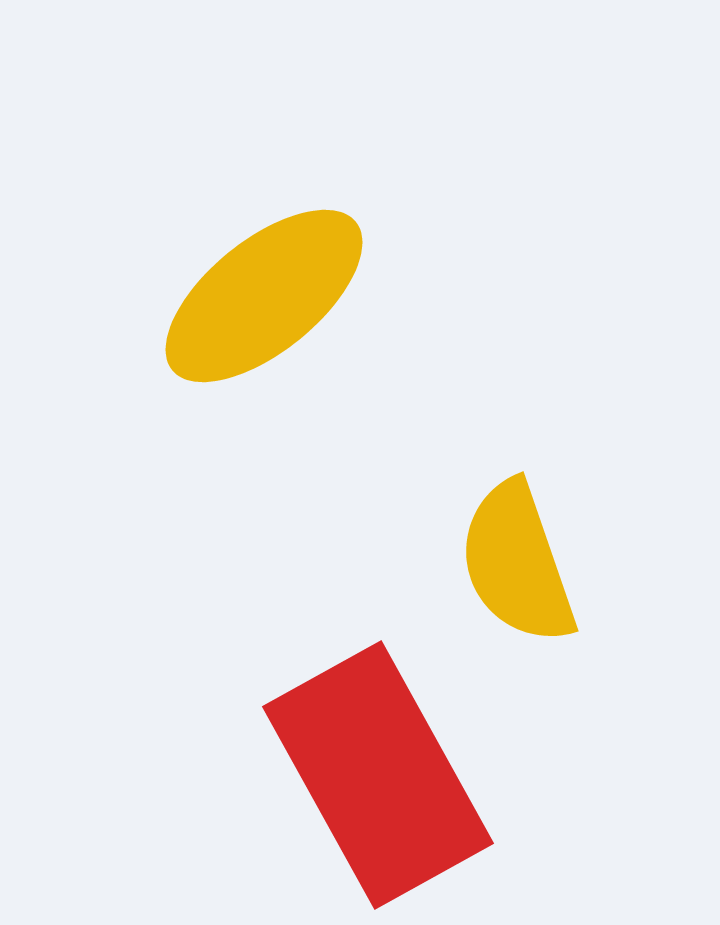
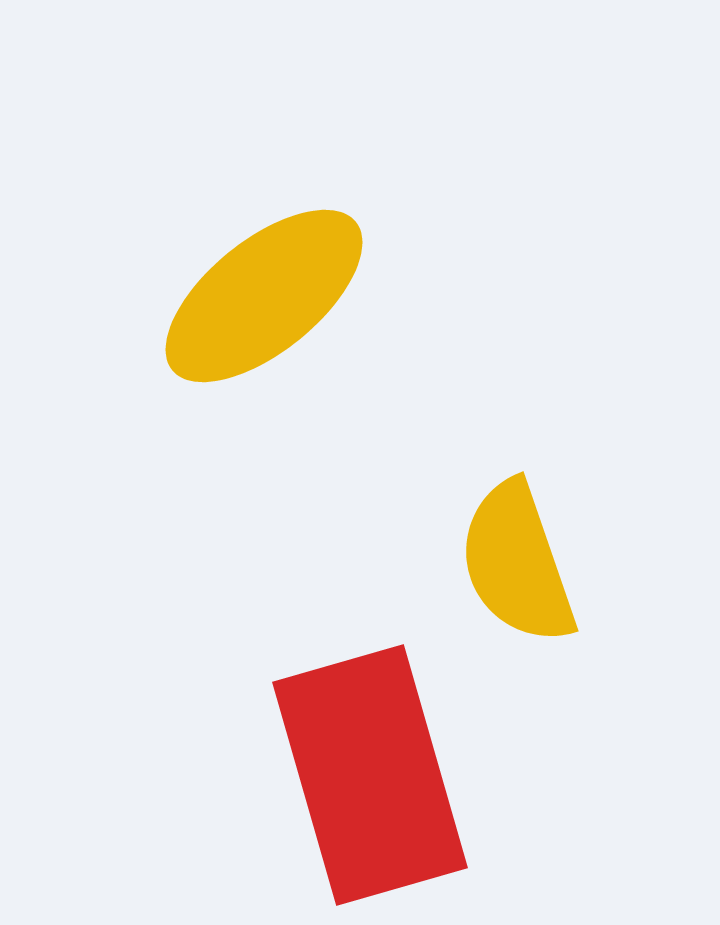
red rectangle: moved 8 px left; rotated 13 degrees clockwise
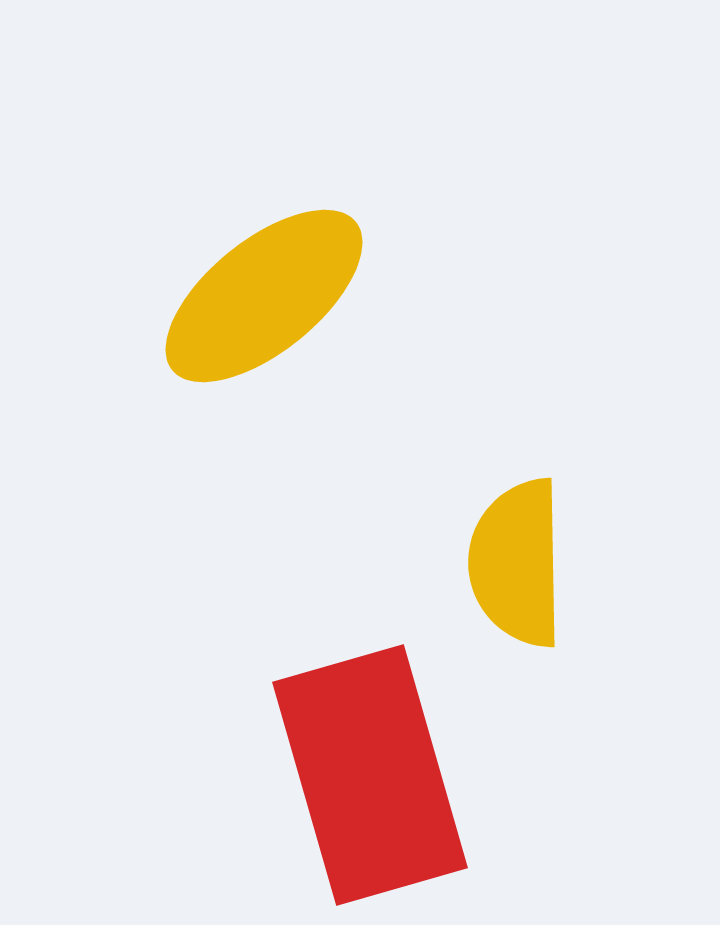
yellow semicircle: rotated 18 degrees clockwise
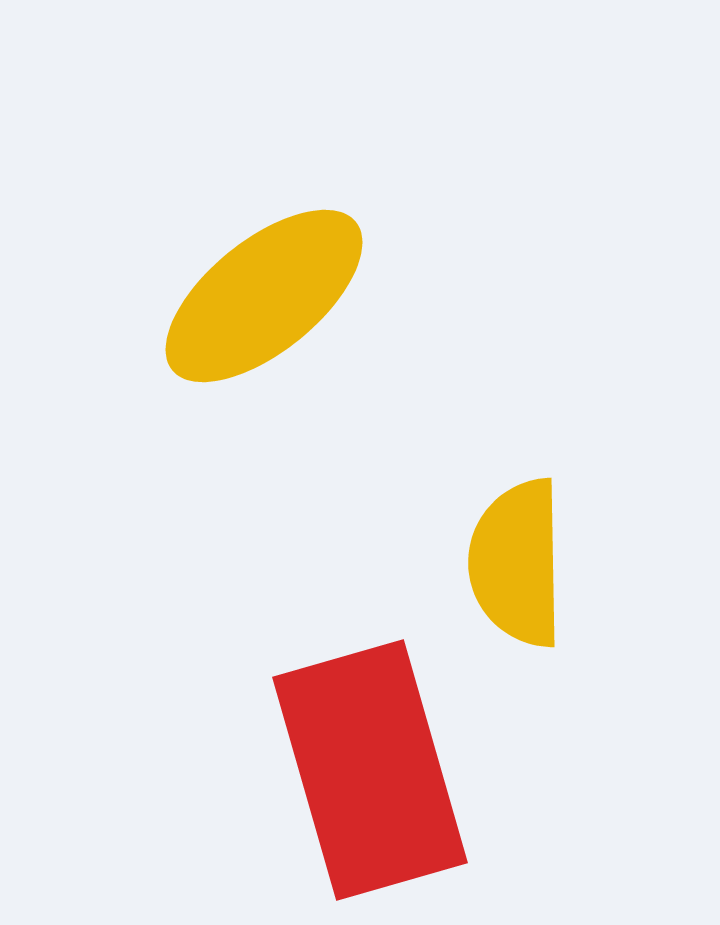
red rectangle: moved 5 px up
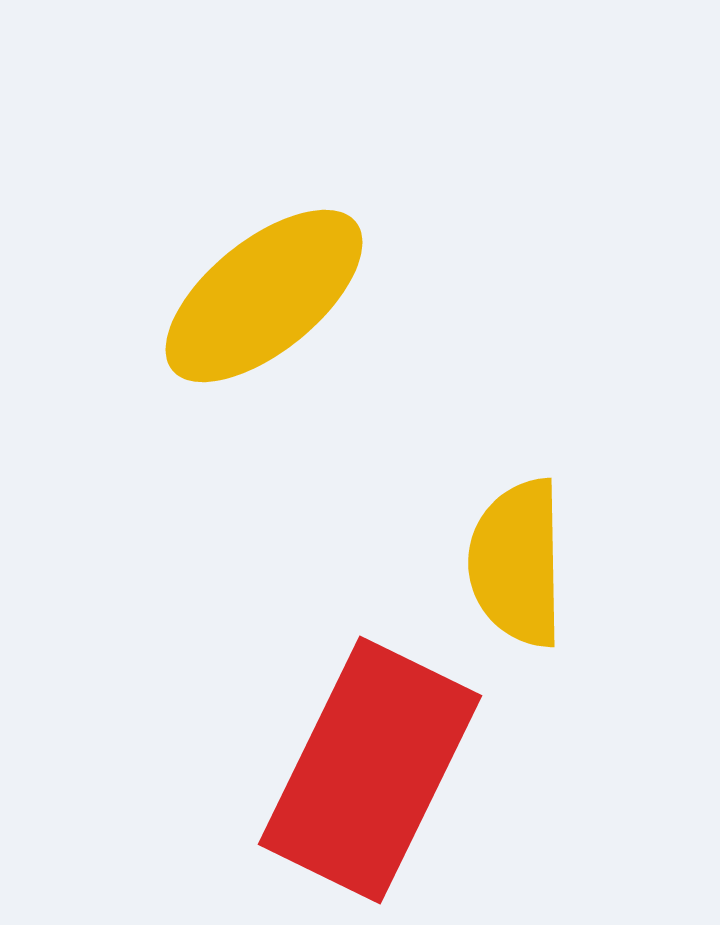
red rectangle: rotated 42 degrees clockwise
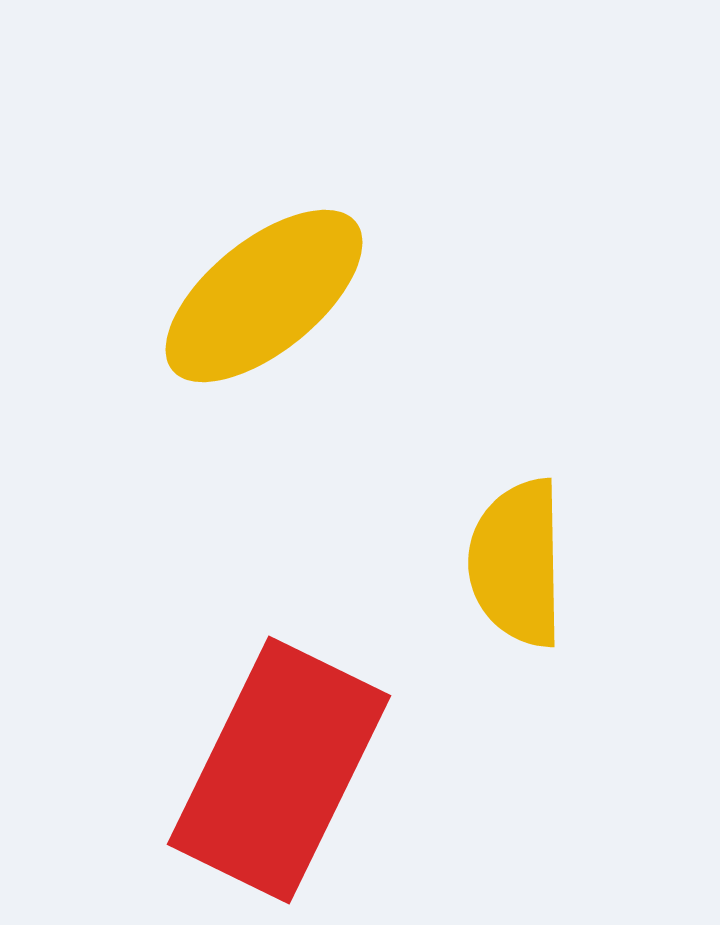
red rectangle: moved 91 px left
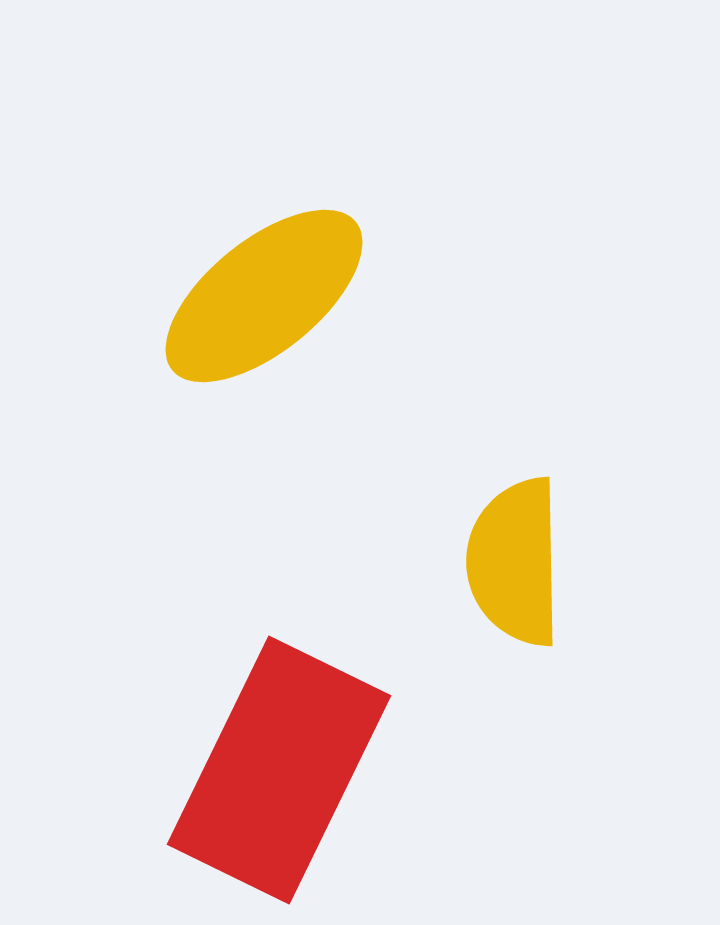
yellow semicircle: moved 2 px left, 1 px up
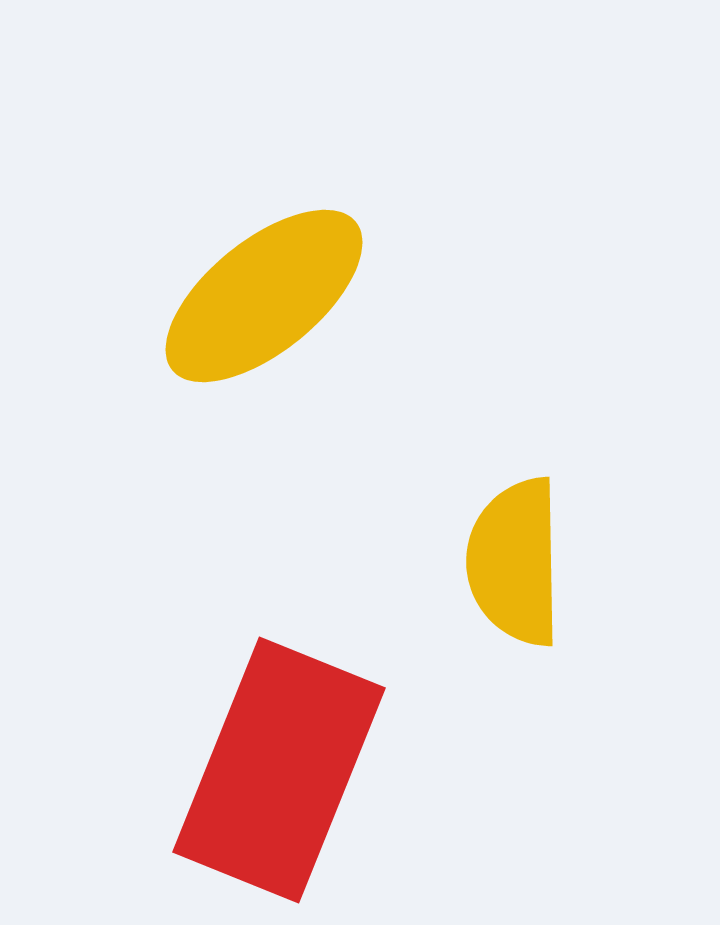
red rectangle: rotated 4 degrees counterclockwise
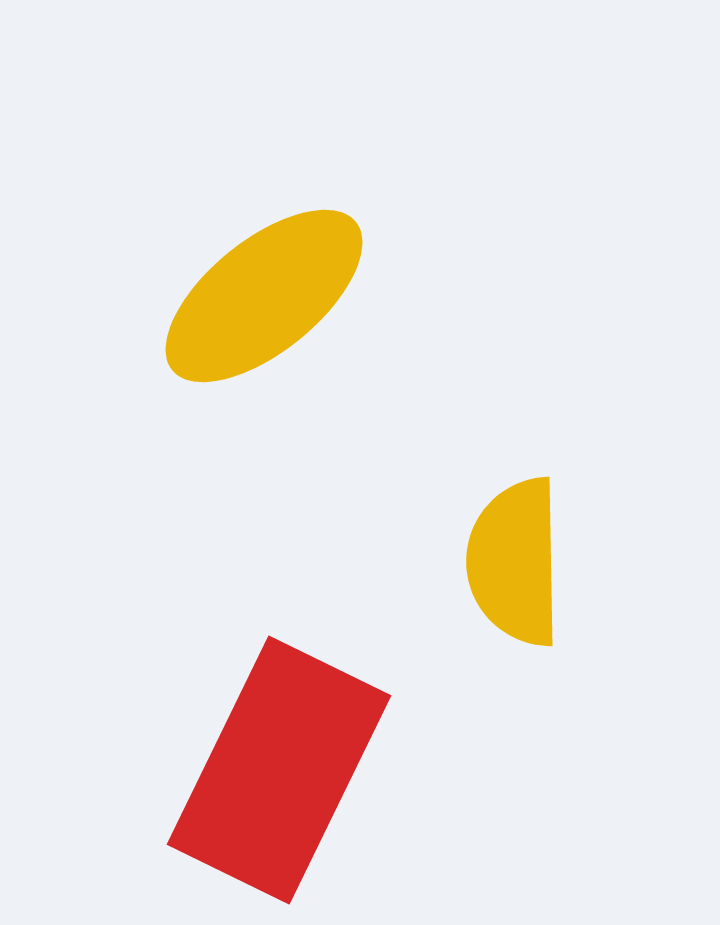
red rectangle: rotated 4 degrees clockwise
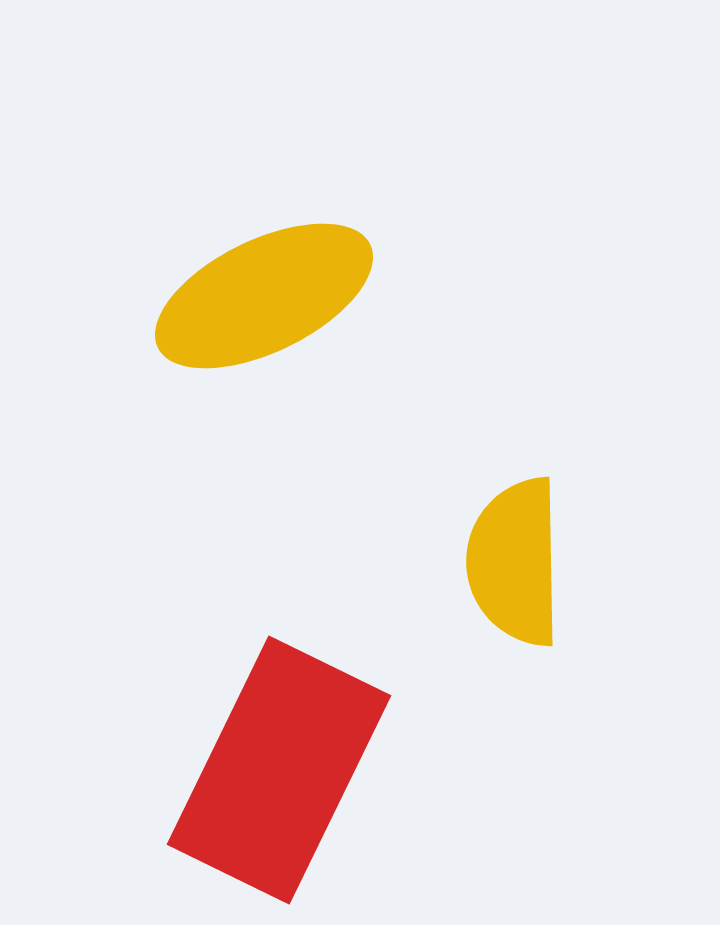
yellow ellipse: rotated 13 degrees clockwise
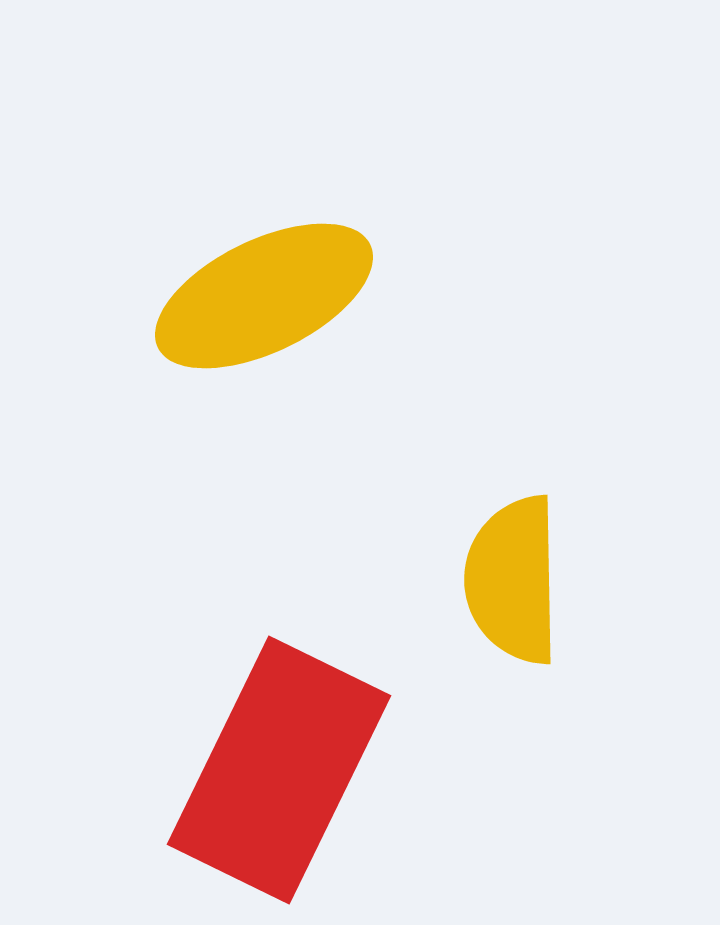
yellow semicircle: moved 2 px left, 18 px down
